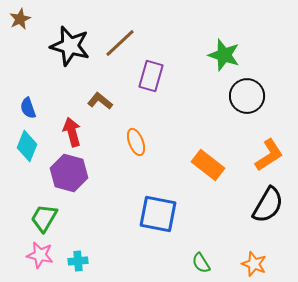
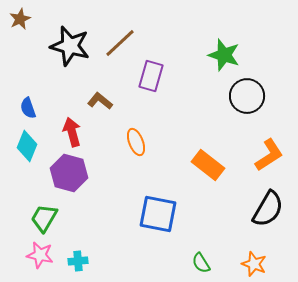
black semicircle: moved 4 px down
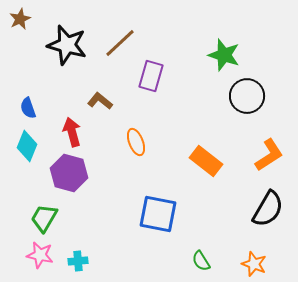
black star: moved 3 px left, 1 px up
orange rectangle: moved 2 px left, 4 px up
green semicircle: moved 2 px up
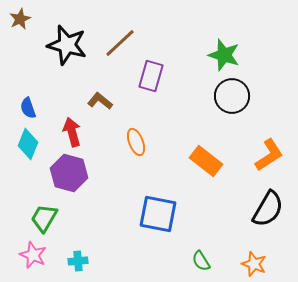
black circle: moved 15 px left
cyan diamond: moved 1 px right, 2 px up
pink star: moved 7 px left; rotated 12 degrees clockwise
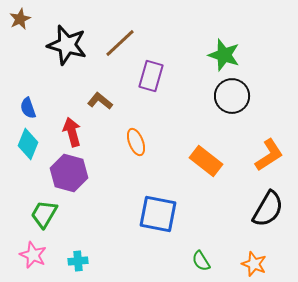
green trapezoid: moved 4 px up
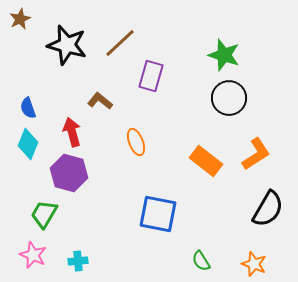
black circle: moved 3 px left, 2 px down
orange L-shape: moved 13 px left, 1 px up
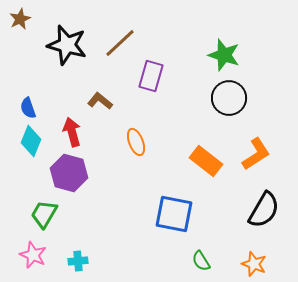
cyan diamond: moved 3 px right, 3 px up
black semicircle: moved 4 px left, 1 px down
blue square: moved 16 px right
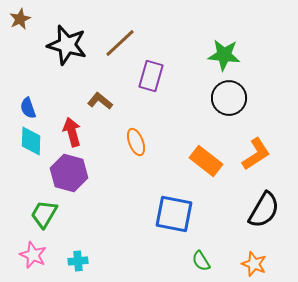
green star: rotated 12 degrees counterclockwise
cyan diamond: rotated 20 degrees counterclockwise
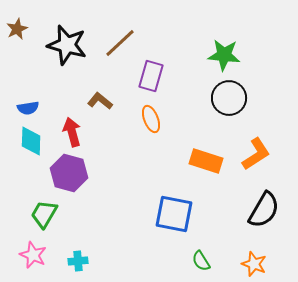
brown star: moved 3 px left, 10 px down
blue semicircle: rotated 80 degrees counterclockwise
orange ellipse: moved 15 px right, 23 px up
orange rectangle: rotated 20 degrees counterclockwise
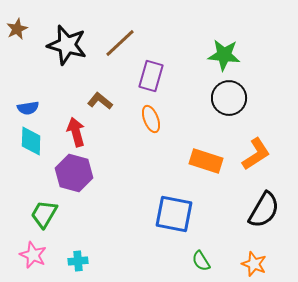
red arrow: moved 4 px right
purple hexagon: moved 5 px right
